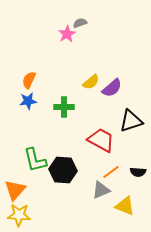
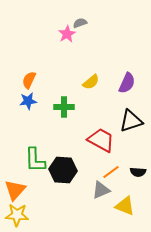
purple semicircle: moved 15 px right, 5 px up; rotated 25 degrees counterclockwise
green L-shape: rotated 12 degrees clockwise
yellow star: moved 2 px left
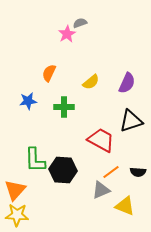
orange semicircle: moved 20 px right, 7 px up
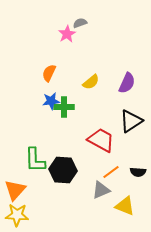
blue star: moved 23 px right
black triangle: rotated 15 degrees counterclockwise
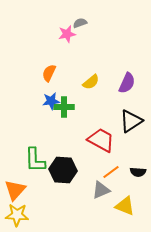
pink star: rotated 18 degrees clockwise
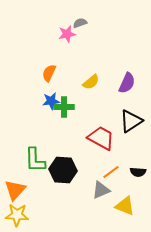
red trapezoid: moved 2 px up
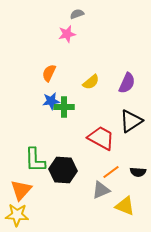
gray semicircle: moved 3 px left, 9 px up
orange triangle: moved 6 px right
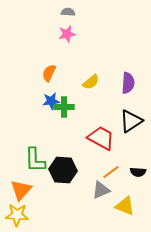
gray semicircle: moved 9 px left, 2 px up; rotated 24 degrees clockwise
purple semicircle: moved 1 px right; rotated 20 degrees counterclockwise
